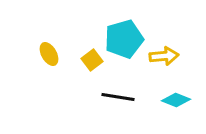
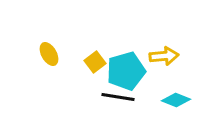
cyan pentagon: moved 2 px right, 32 px down
yellow square: moved 3 px right, 2 px down
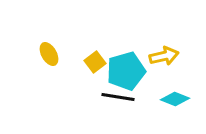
yellow arrow: rotated 8 degrees counterclockwise
cyan diamond: moved 1 px left, 1 px up
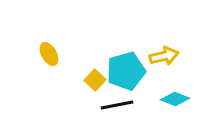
yellow square: moved 18 px down; rotated 10 degrees counterclockwise
black line: moved 1 px left, 8 px down; rotated 20 degrees counterclockwise
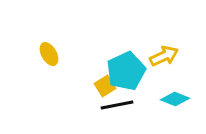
yellow arrow: rotated 12 degrees counterclockwise
cyan pentagon: rotated 9 degrees counterclockwise
yellow square: moved 10 px right, 6 px down; rotated 15 degrees clockwise
